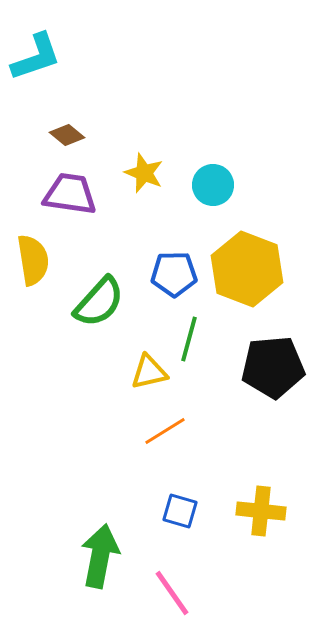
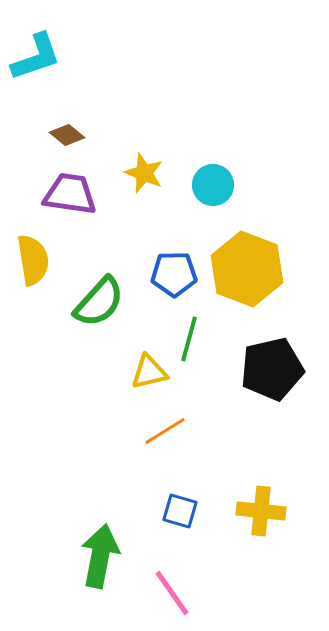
black pentagon: moved 1 px left, 2 px down; rotated 8 degrees counterclockwise
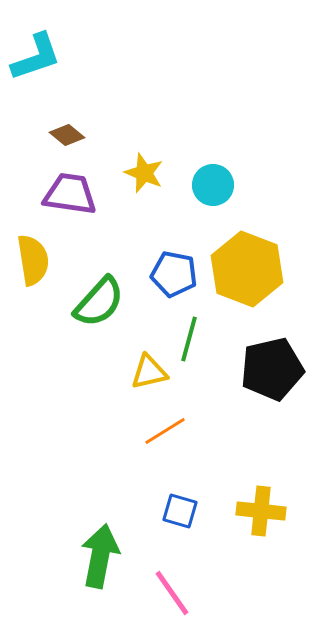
blue pentagon: rotated 12 degrees clockwise
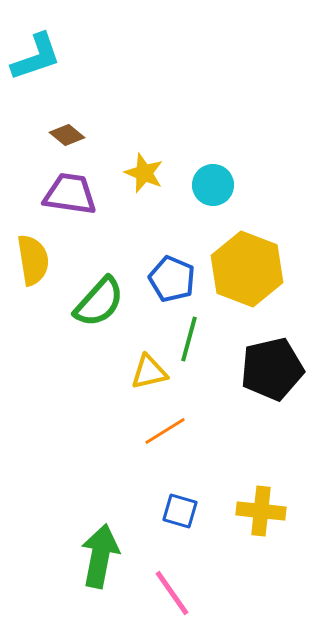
blue pentagon: moved 2 px left, 5 px down; rotated 12 degrees clockwise
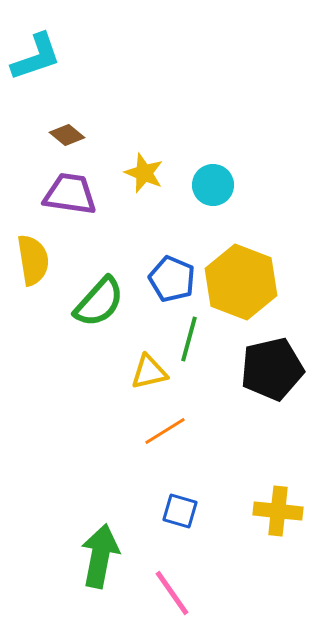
yellow hexagon: moved 6 px left, 13 px down
yellow cross: moved 17 px right
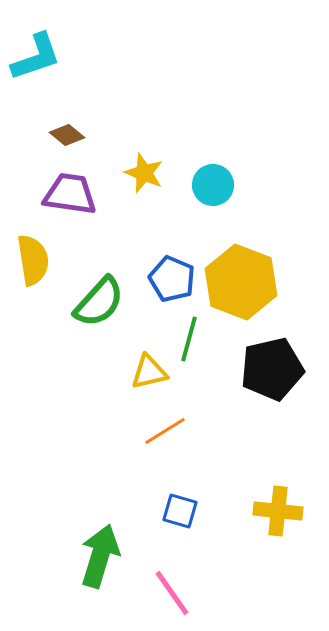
green arrow: rotated 6 degrees clockwise
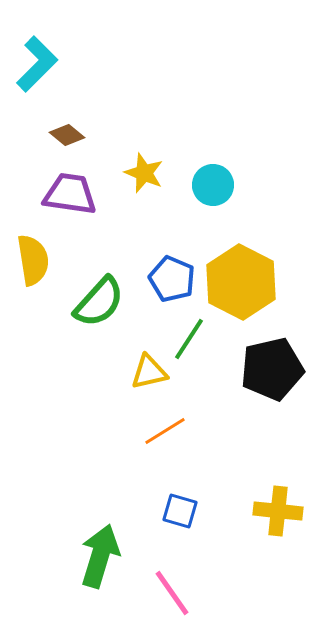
cyan L-shape: moved 1 px right, 7 px down; rotated 26 degrees counterclockwise
yellow hexagon: rotated 6 degrees clockwise
green line: rotated 18 degrees clockwise
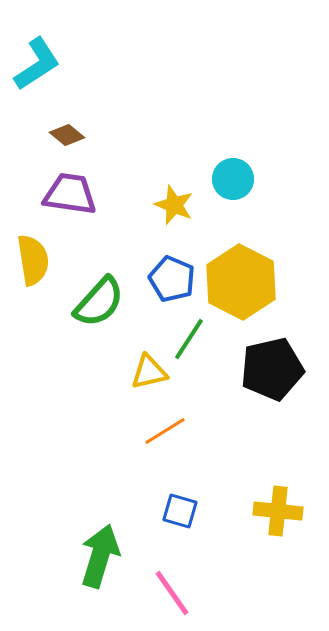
cyan L-shape: rotated 12 degrees clockwise
yellow star: moved 30 px right, 32 px down
cyan circle: moved 20 px right, 6 px up
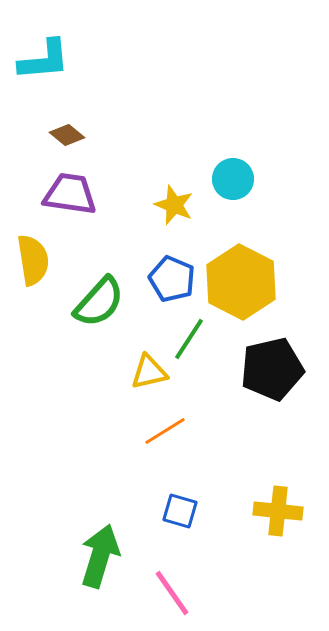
cyan L-shape: moved 7 px right, 4 px up; rotated 28 degrees clockwise
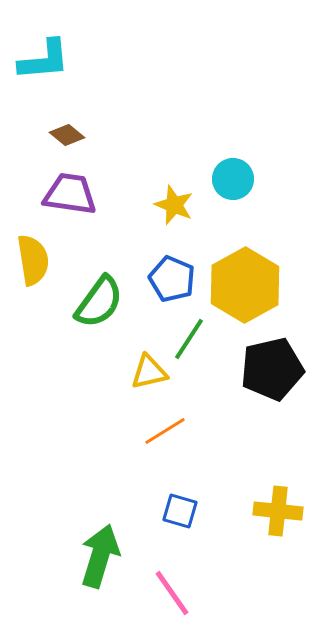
yellow hexagon: moved 4 px right, 3 px down; rotated 4 degrees clockwise
green semicircle: rotated 6 degrees counterclockwise
